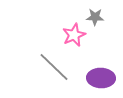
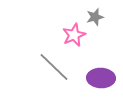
gray star: rotated 18 degrees counterclockwise
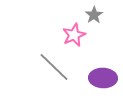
gray star: moved 1 px left, 2 px up; rotated 18 degrees counterclockwise
purple ellipse: moved 2 px right
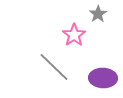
gray star: moved 4 px right, 1 px up
pink star: rotated 10 degrees counterclockwise
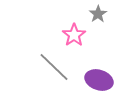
purple ellipse: moved 4 px left, 2 px down; rotated 16 degrees clockwise
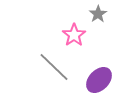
purple ellipse: rotated 64 degrees counterclockwise
